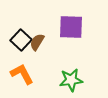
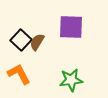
orange L-shape: moved 3 px left
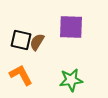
black square: rotated 30 degrees counterclockwise
orange L-shape: moved 2 px right, 1 px down
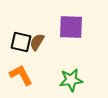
black square: moved 2 px down
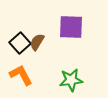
black square: moved 1 px left, 1 px down; rotated 35 degrees clockwise
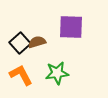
brown semicircle: rotated 42 degrees clockwise
green star: moved 14 px left, 7 px up
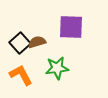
green star: moved 5 px up
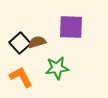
orange L-shape: moved 2 px down
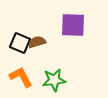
purple square: moved 2 px right, 2 px up
black square: rotated 25 degrees counterclockwise
green star: moved 3 px left, 12 px down
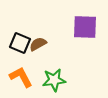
purple square: moved 12 px right, 2 px down
brown semicircle: moved 1 px right, 2 px down; rotated 12 degrees counterclockwise
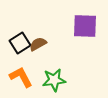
purple square: moved 1 px up
black square: rotated 35 degrees clockwise
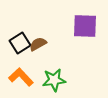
orange L-shape: rotated 15 degrees counterclockwise
